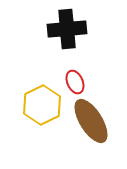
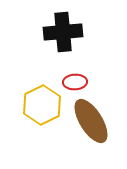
black cross: moved 4 px left, 3 px down
red ellipse: rotated 70 degrees counterclockwise
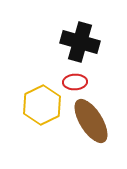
black cross: moved 17 px right, 10 px down; rotated 21 degrees clockwise
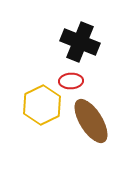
black cross: rotated 6 degrees clockwise
red ellipse: moved 4 px left, 1 px up
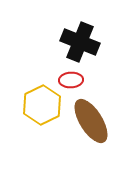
red ellipse: moved 1 px up
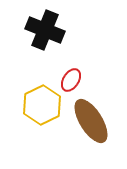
black cross: moved 35 px left, 12 px up
red ellipse: rotated 55 degrees counterclockwise
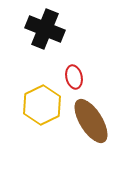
black cross: moved 1 px up
red ellipse: moved 3 px right, 3 px up; rotated 45 degrees counterclockwise
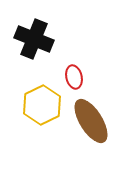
black cross: moved 11 px left, 10 px down
